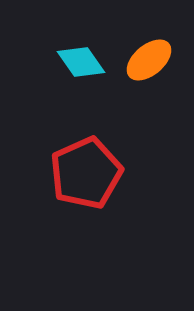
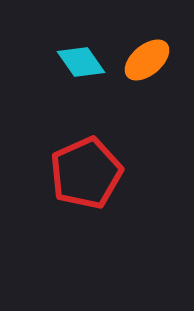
orange ellipse: moved 2 px left
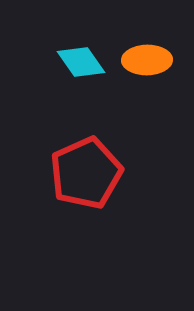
orange ellipse: rotated 39 degrees clockwise
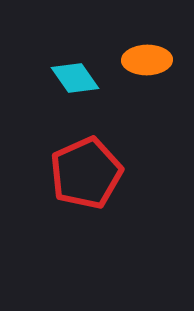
cyan diamond: moved 6 px left, 16 px down
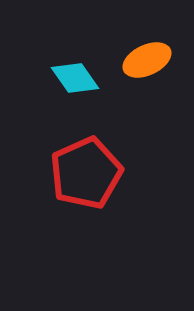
orange ellipse: rotated 24 degrees counterclockwise
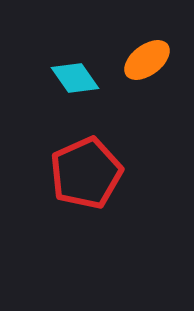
orange ellipse: rotated 12 degrees counterclockwise
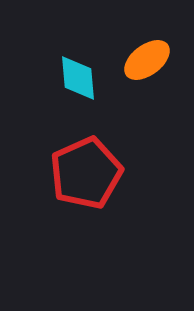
cyan diamond: moved 3 px right; rotated 30 degrees clockwise
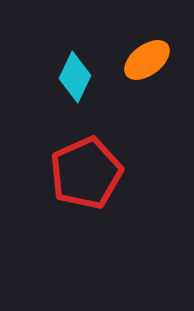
cyan diamond: moved 3 px left, 1 px up; rotated 30 degrees clockwise
